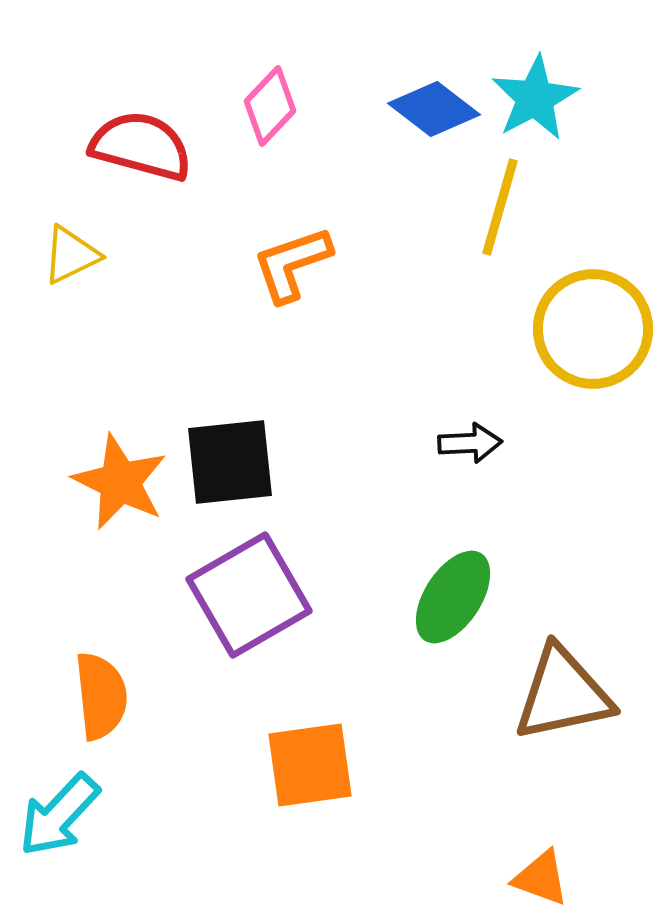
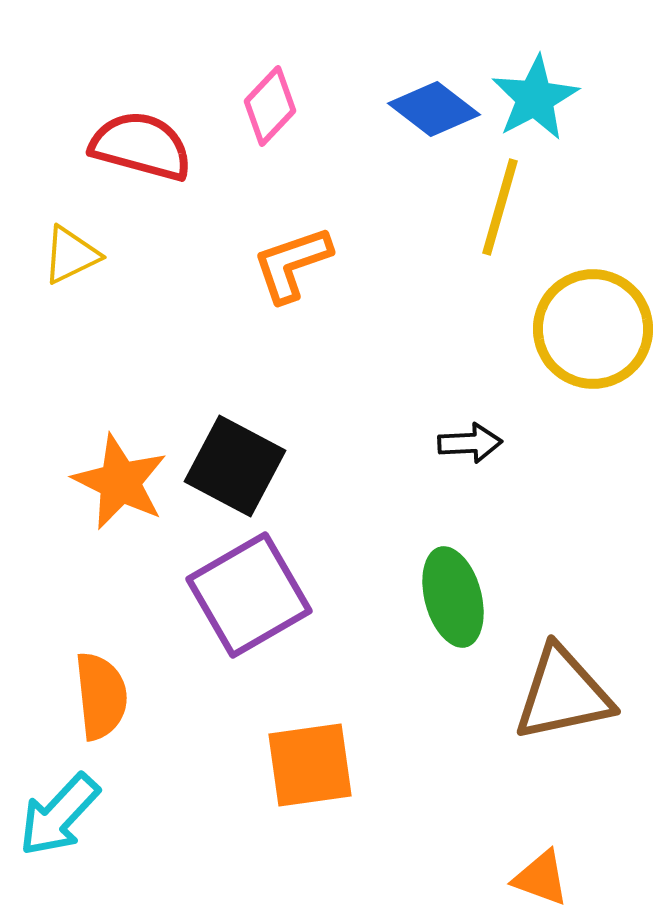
black square: moved 5 px right, 4 px down; rotated 34 degrees clockwise
green ellipse: rotated 48 degrees counterclockwise
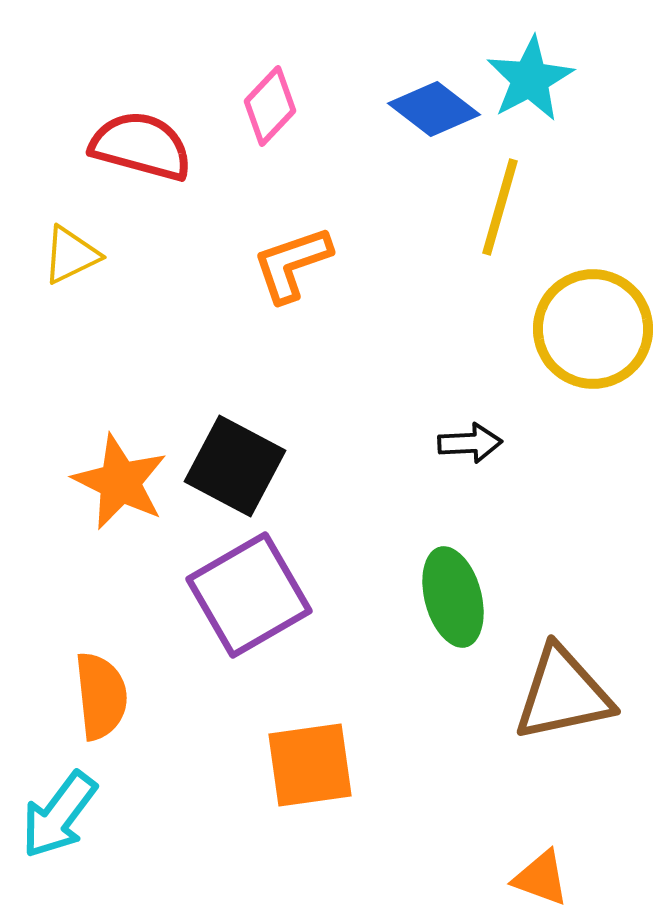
cyan star: moved 5 px left, 19 px up
cyan arrow: rotated 6 degrees counterclockwise
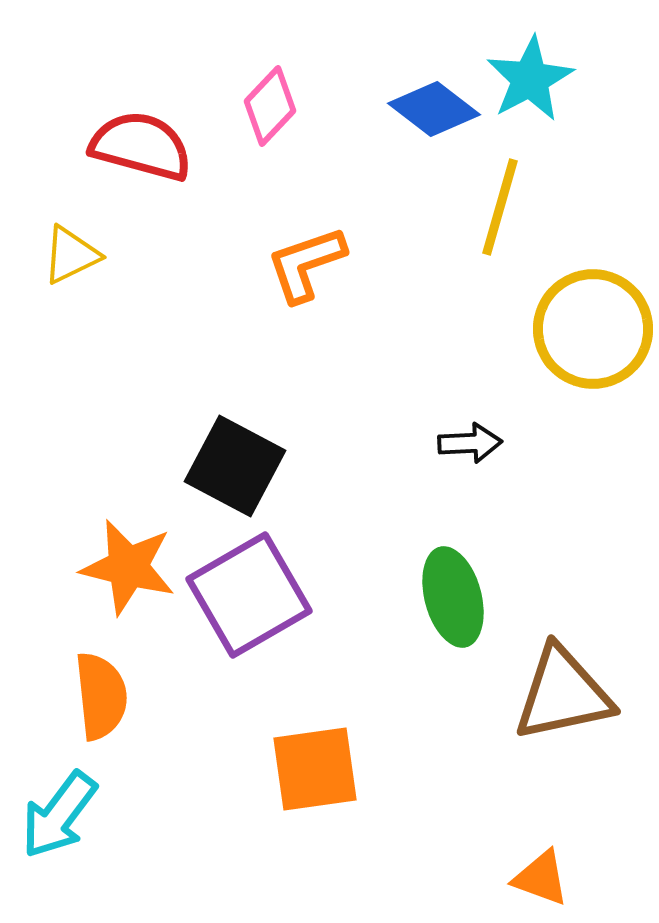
orange L-shape: moved 14 px right
orange star: moved 8 px right, 85 px down; rotated 12 degrees counterclockwise
orange square: moved 5 px right, 4 px down
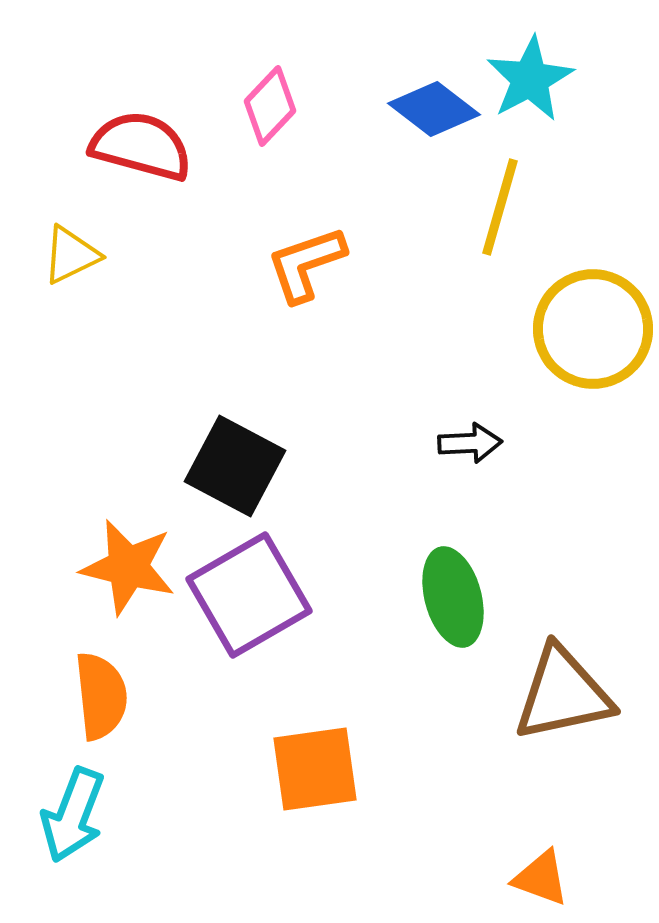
cyan arrow: moved 14 px right; rotated 16 degrees counterclockwise
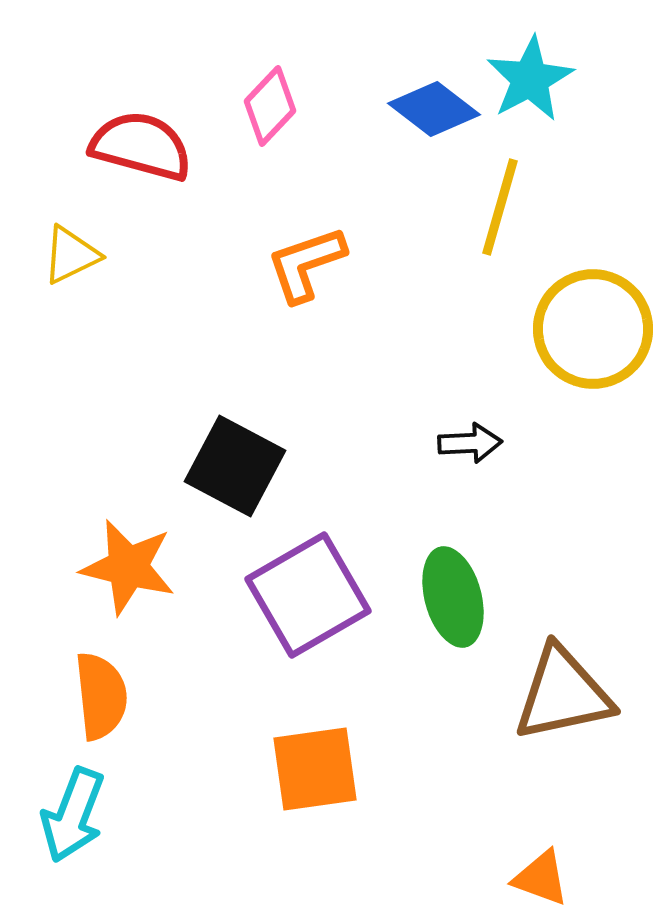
purple square: moved 59 px right
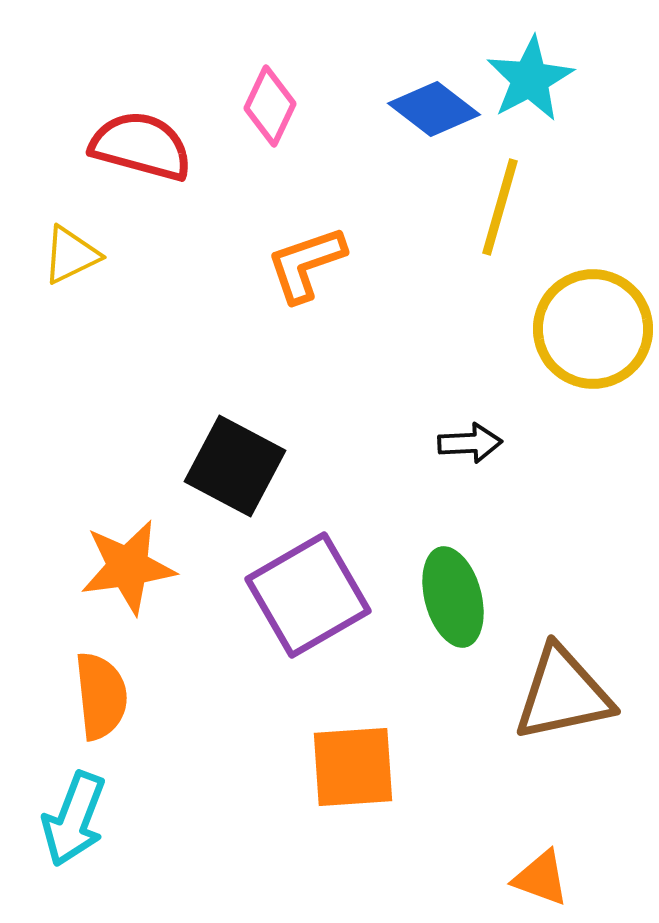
pink diamond: rotated 18 degrees counterclockwise
orange star: rotated 22 degrees counterclockwise
orange square: moved 38 px right, 2 px up; rotated 4 degrees clockwise
cyan arrow: moved 1 px right, 4 px down
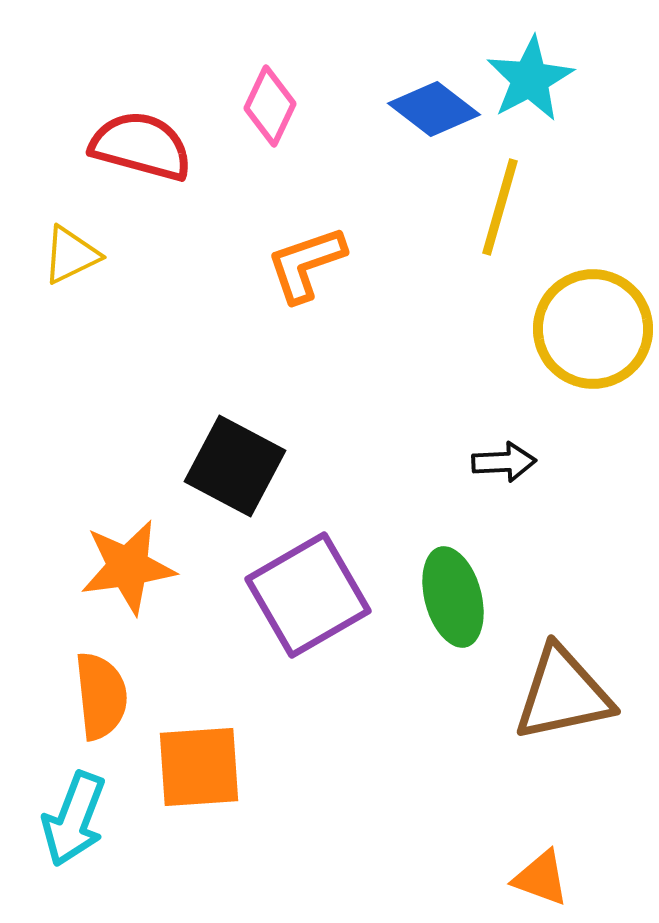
black arrow: moved 34 px right, 19 px down
orange square: moved 154 px left
